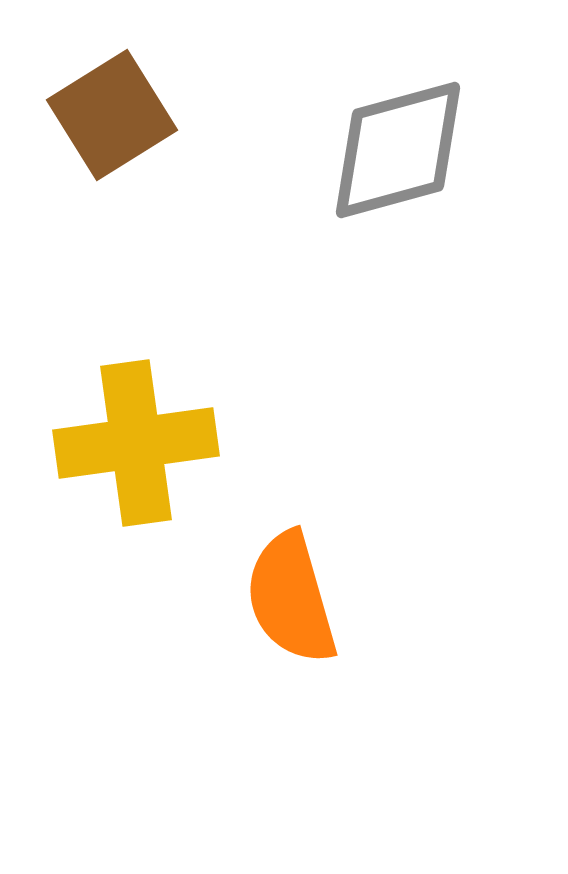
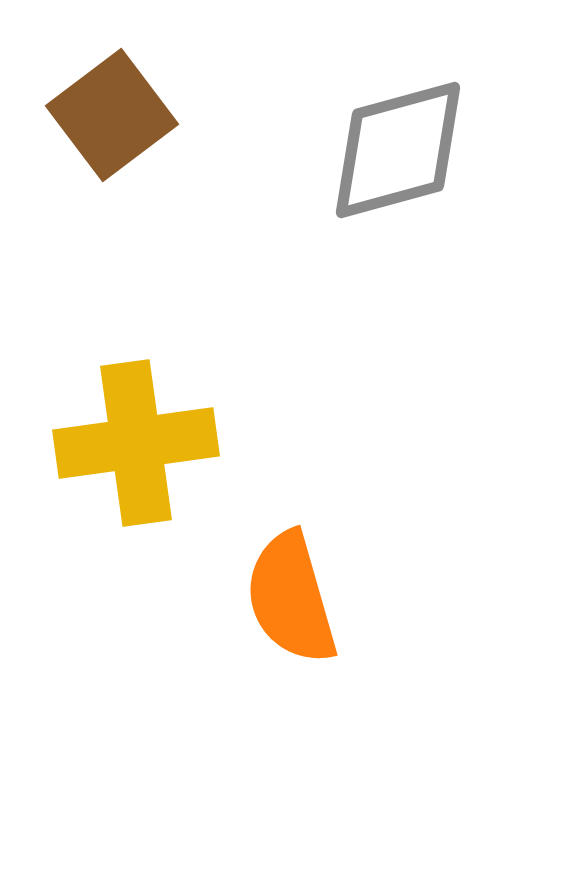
brown square: rotated 5 degrees counterclockwise
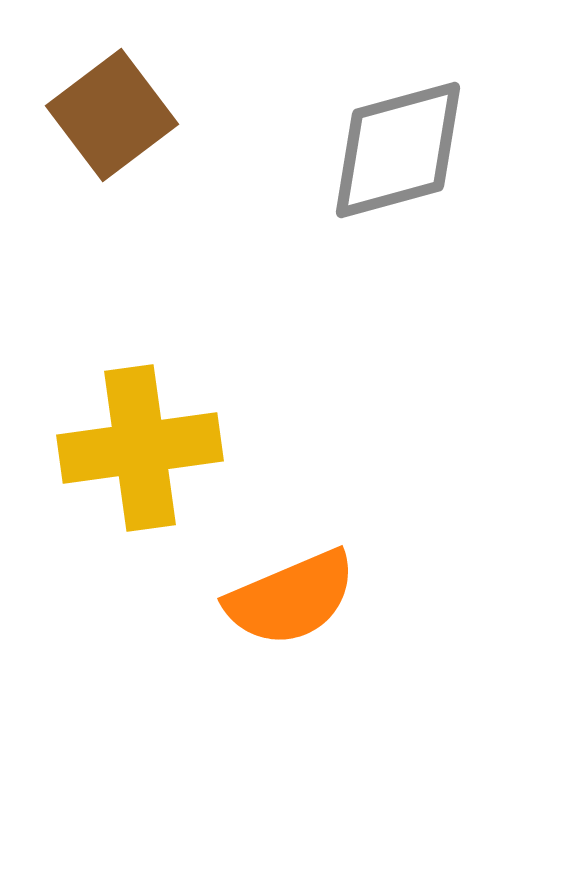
yellow cross: moved 4 px right, 5 px down
orange semicircle: rotated 97 degrees counterclockwise
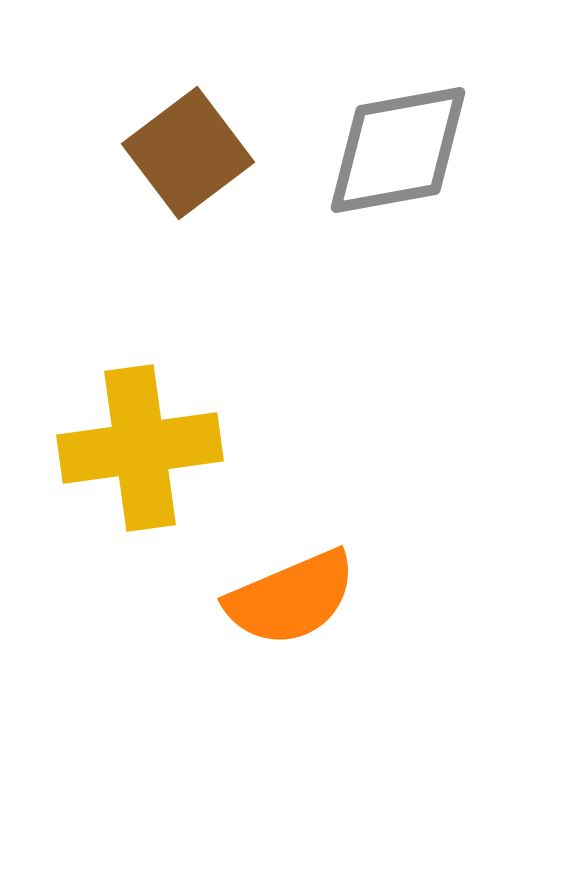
brown square: moved 76 px right, 38 px down
gray diamond: rotated 5 degrees clockwise
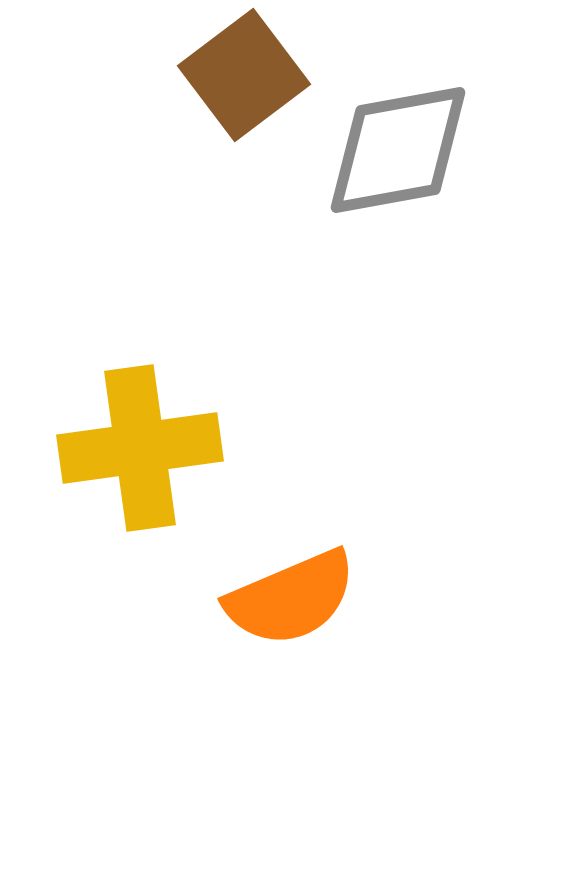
brown square: moved 56 px right, 78 px up
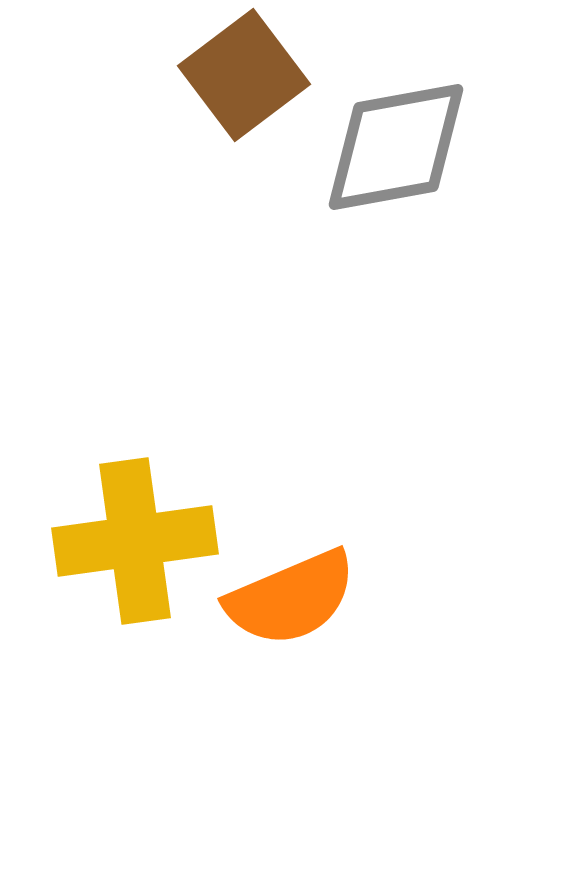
gray diamond: moved 2 px left, 3 px up
yellow cross: moved 5 px left, 93 px down
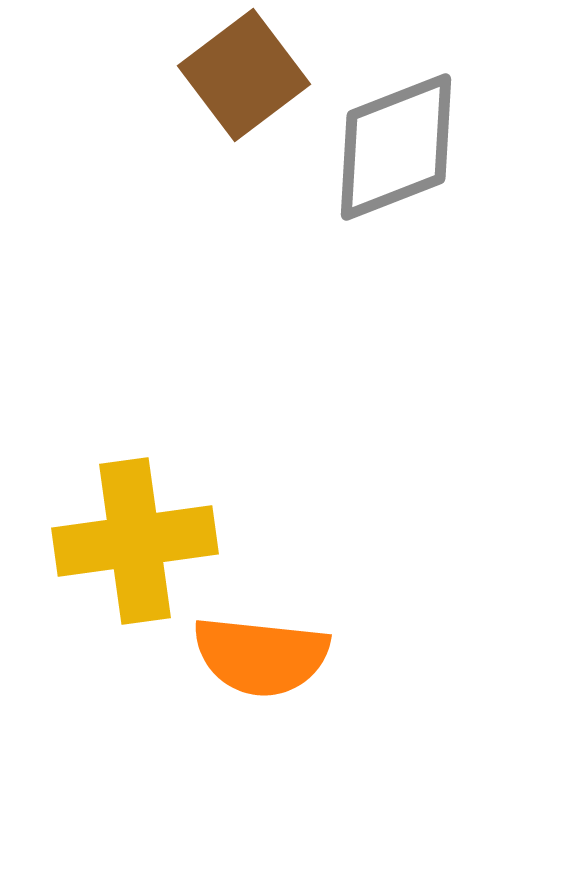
gray diamond: rotated 11 degrees counterclockwise
orange semicircle: moved 30 px left, 58 px down; rotated 29 degrees clockwise
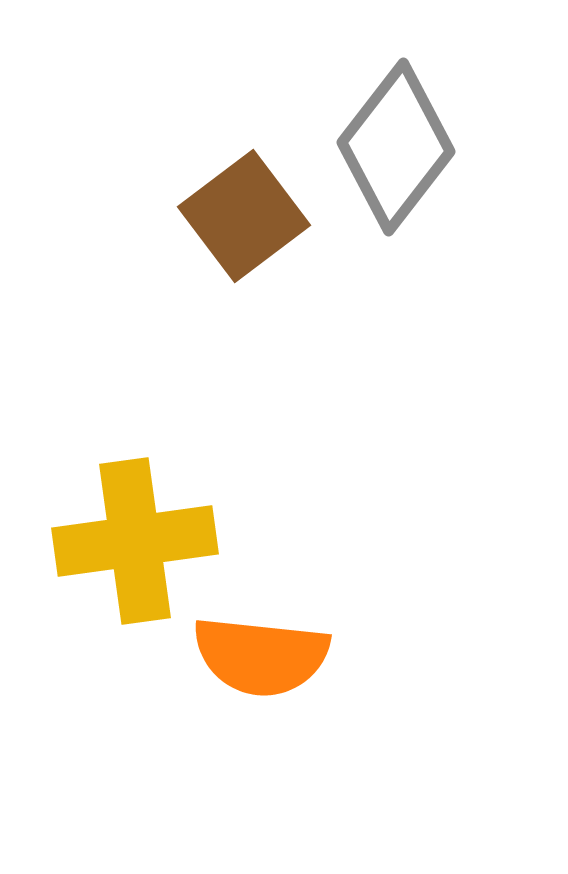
brown square: moved 141 px down
gray diamond: rotated 31 degrees counterclockwise
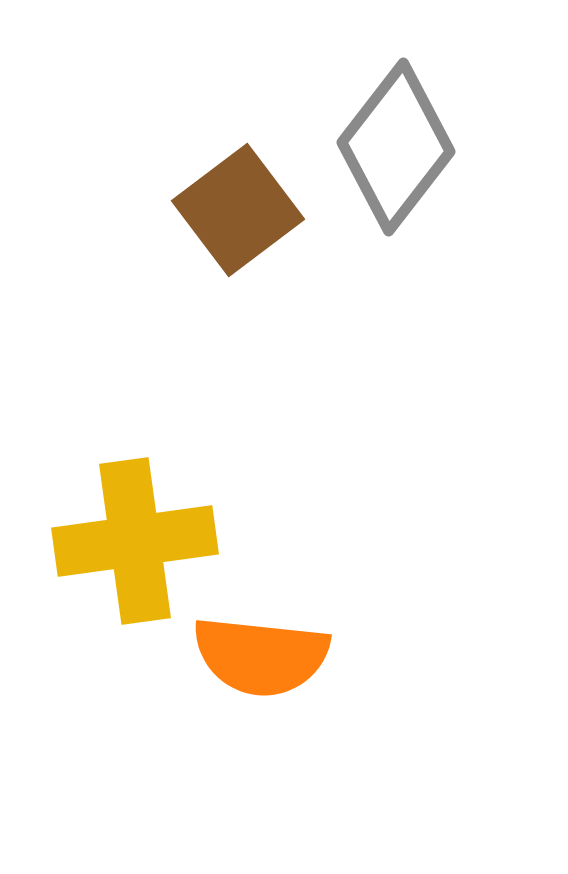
brown square: moved 6 px left, 6 px up
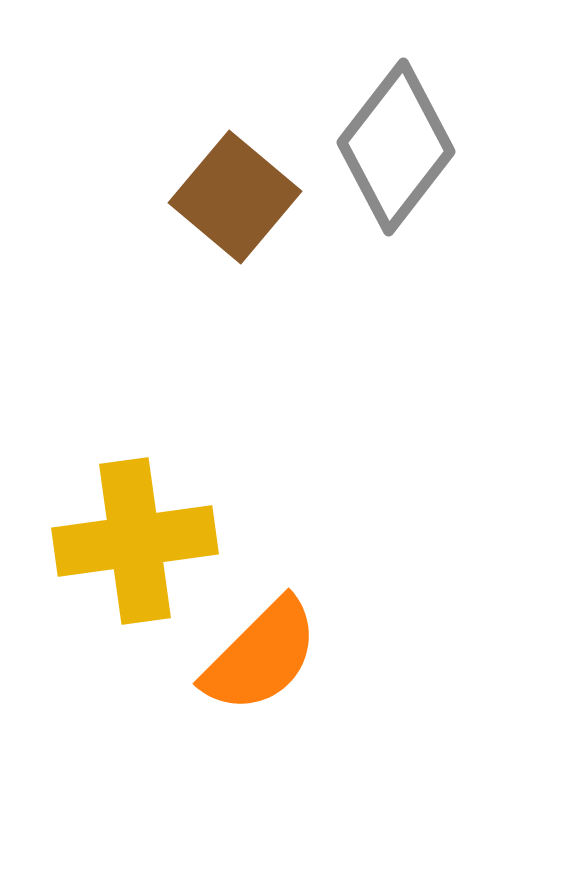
brown square: moved 3 px left, 13 px up; rotated 13 degrees counterclockwise
orange semicircle: rotated 51 degrees counterclockwise
